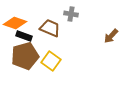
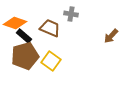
black rectangle: rotated 21 degrees clockwise
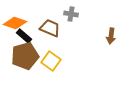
brown arrow: rotated 35 degrees counterclockwise
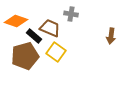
orange diamond: moved 1 px right, 2 px up
black rectangle: moved 10 px right
yellow square: moved 5 px right, 9 px up
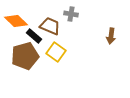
orange diamond: rotated 25 degrees clockwise
brown trapezoid: moved 2 px up
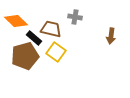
gray cross: moved 4 px right, 3 px down
brown trapezoid: moved 1 px right, 3 px down; rotated 10 degrees counterclockwise
black rectangle: moved 2 px down
